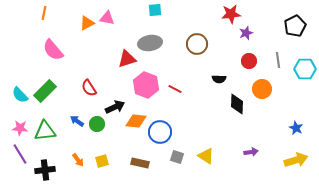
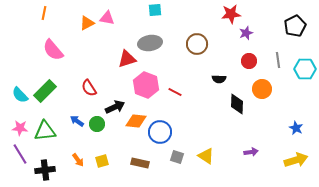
red line: moved 3 px down
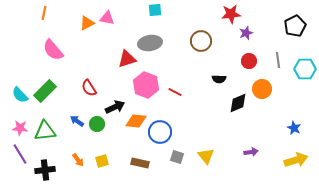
brown circle: moved 4 px right, 3 px up
black diamond: moved 1 px right, 1 px up; rotated 65 degrees clockwise
blue star: moved 2 px left
yellow triangle: rotated 18 degrees clockwise
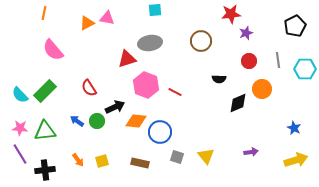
green circle: moved 3 px up
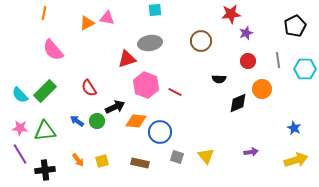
red circle: moved 1 px left
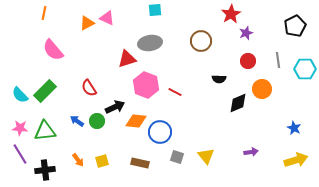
red star: rotated 24 degrees counterclockwise
pink triangle: rotated 14 degrees clockwise
